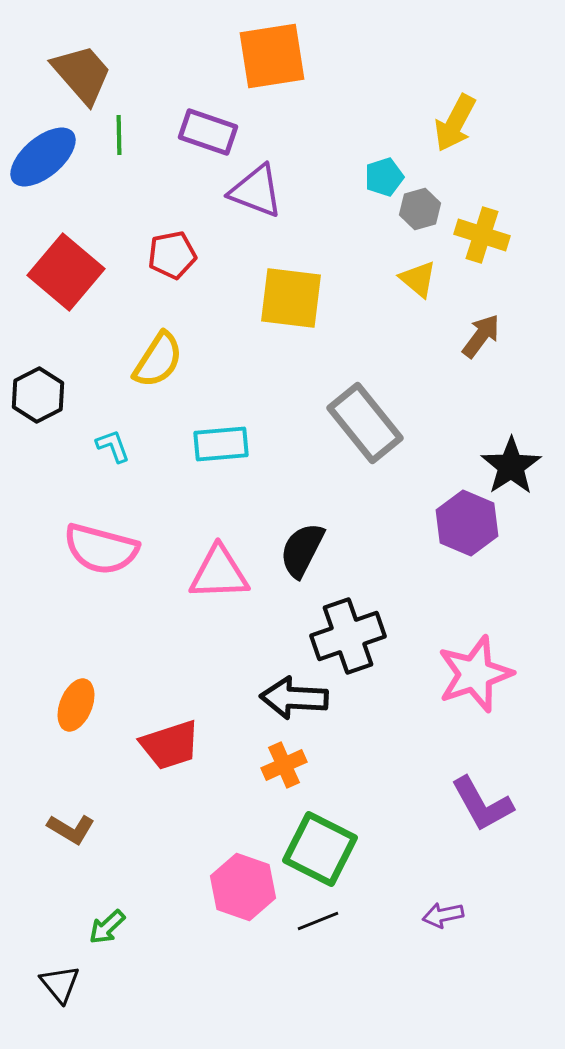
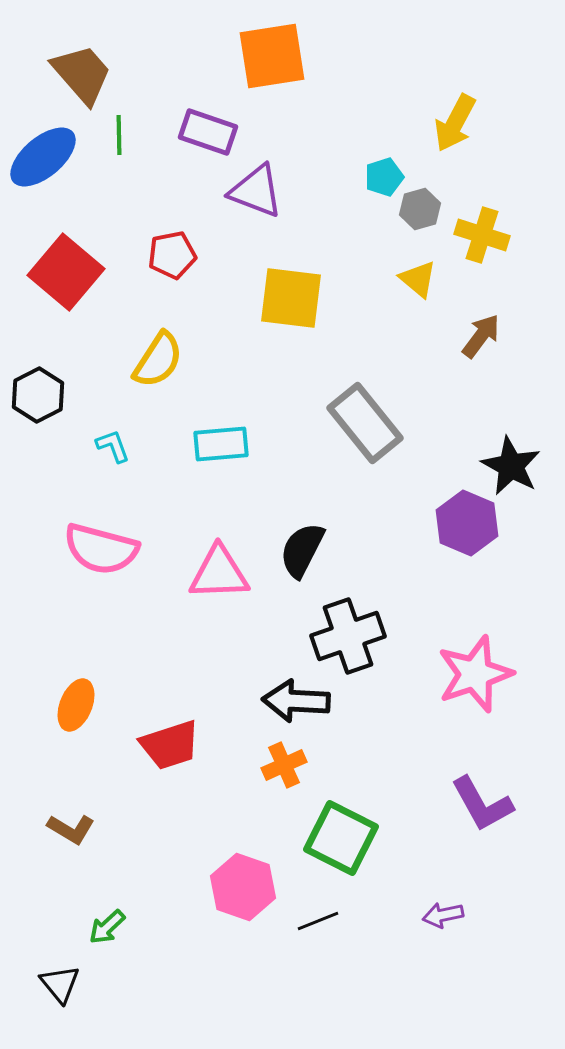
black star: rotated 10 degrees counterclockwise
black arrow: moved 2 px right, 3 px down
green square: moved 21 px right, 11 px up
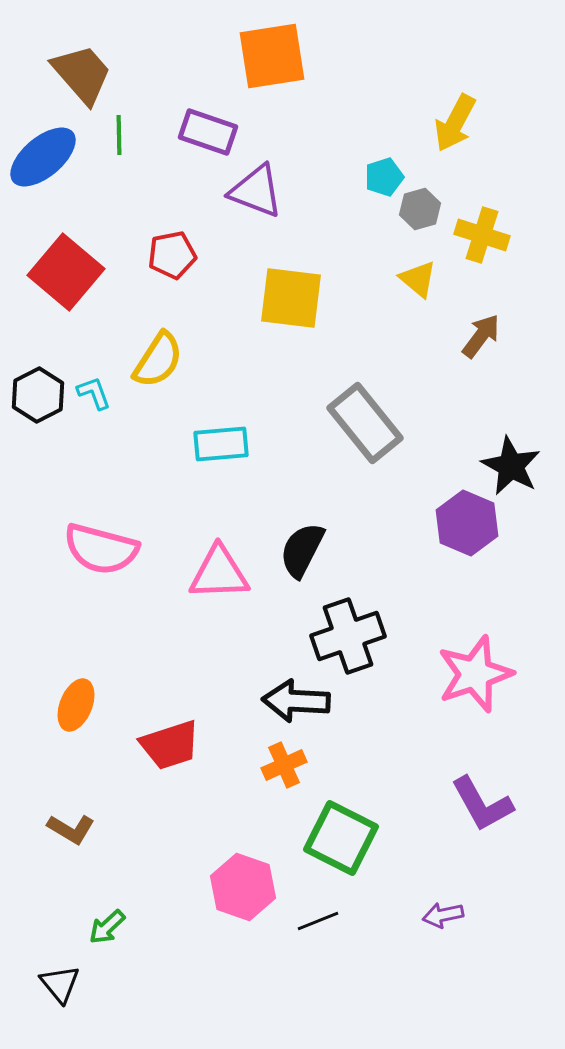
cyan L-shape: moved 19 px left, 53 px up
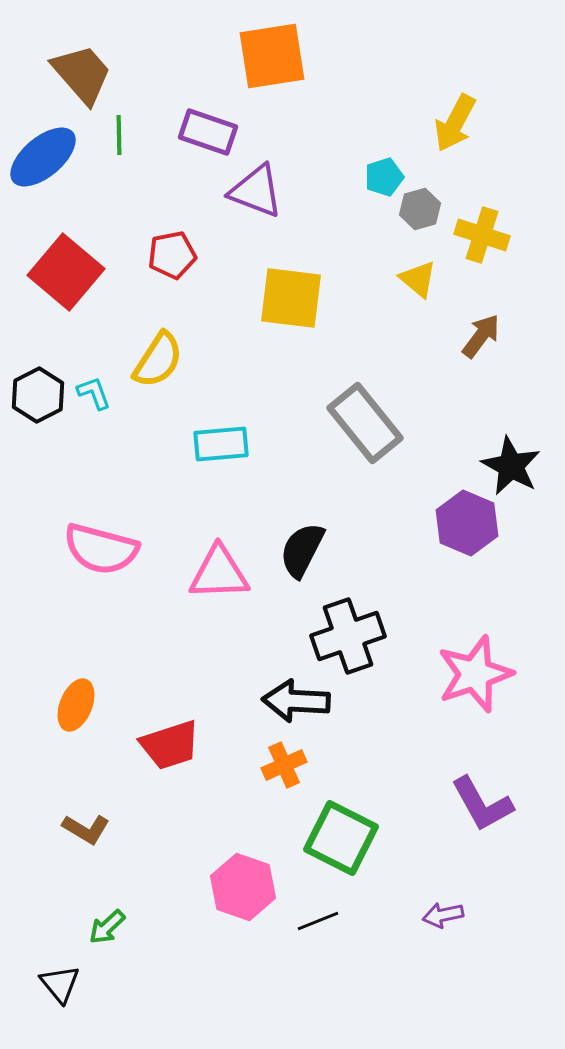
brown L-shape: moved 15 px right
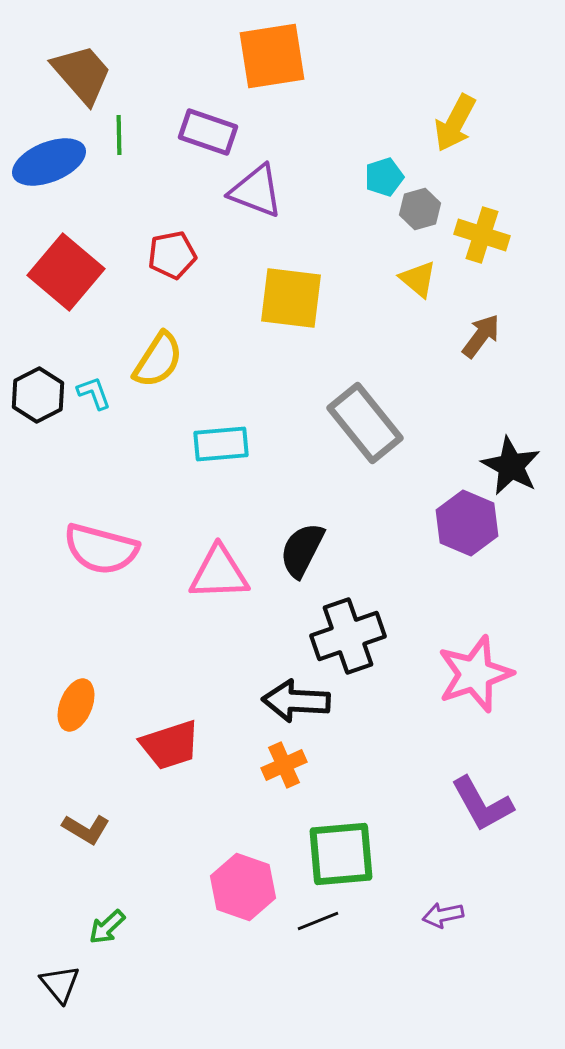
blue ellipse: moved 6 px right, 5 px down; rotated 18 degrees clockwise
green square: moved 16 px down; rotated 32 degrees counterclockwise
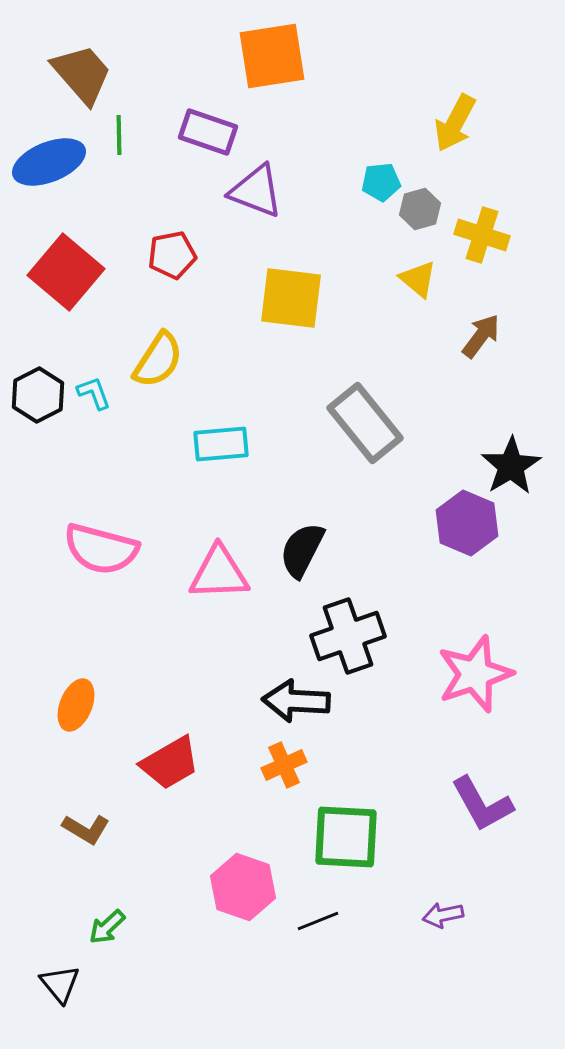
cyan pentagon: moved 3 px left, 5 px down; rotated 12 degrees clockwise
black star: rotated 12 degrees clockwise
red trapezoid: moved 18 px down; rotated 12 degrees counterclockwise
green square: moved 5 px right, 17 px up; rotated 8 degrees clockwise
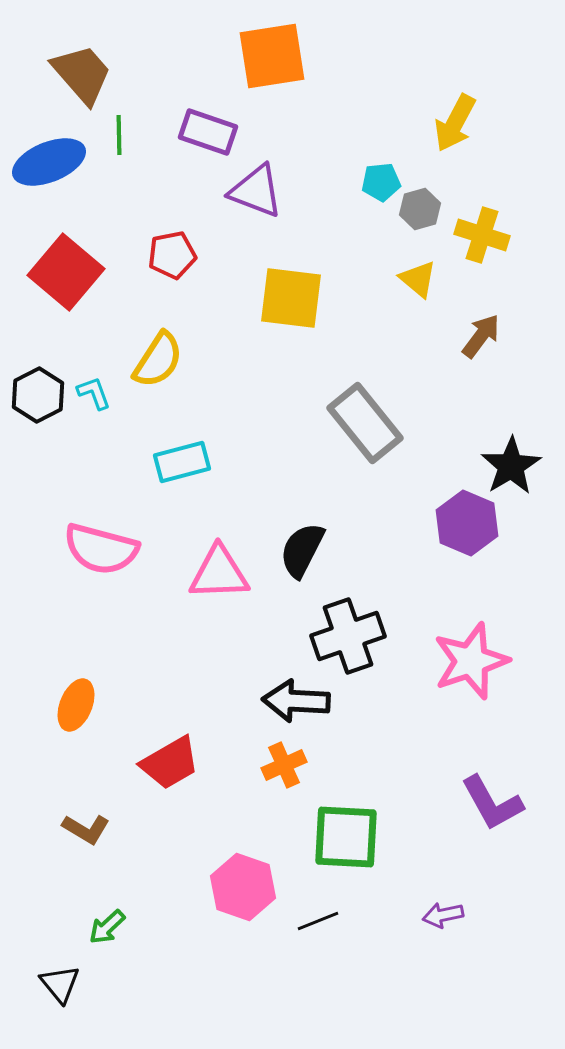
cyan rectangle: moved 39 px left, 18 px down; rotated 10 degrees counterclockwise
pink star: moved 4 px left, 13 px up
purple L-shape: moved 10 px right, 1 px up
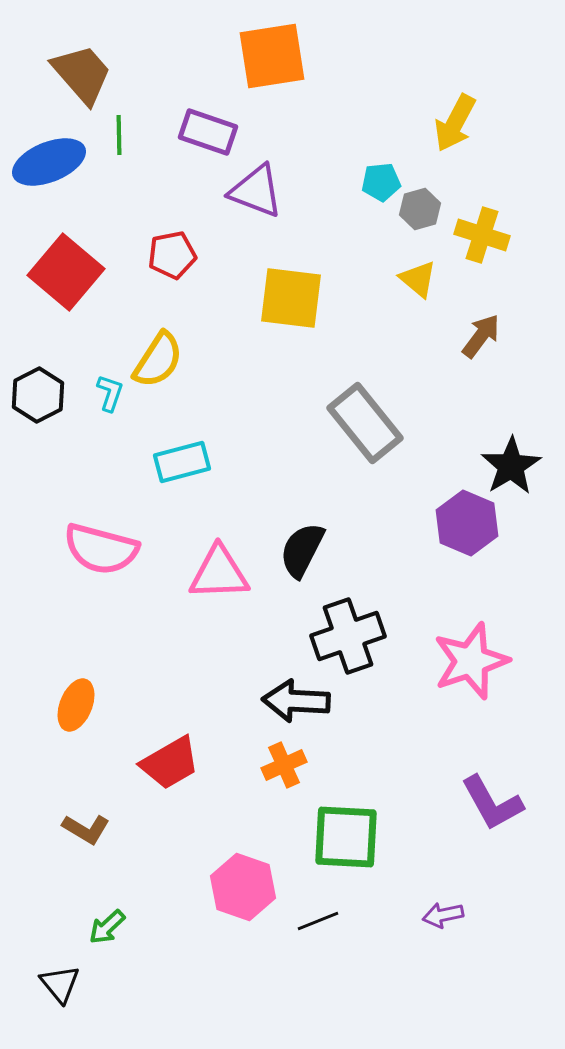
cyan L-shape: moved 16 px right; rotated 39 degrees clockwise
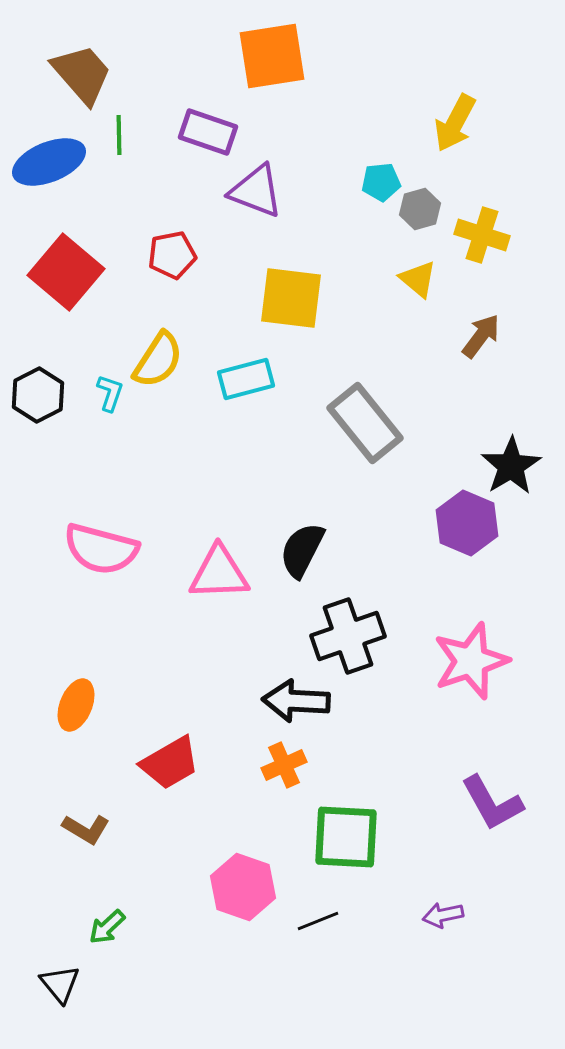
cyan rectangle: moved 64 px right, 83 px up
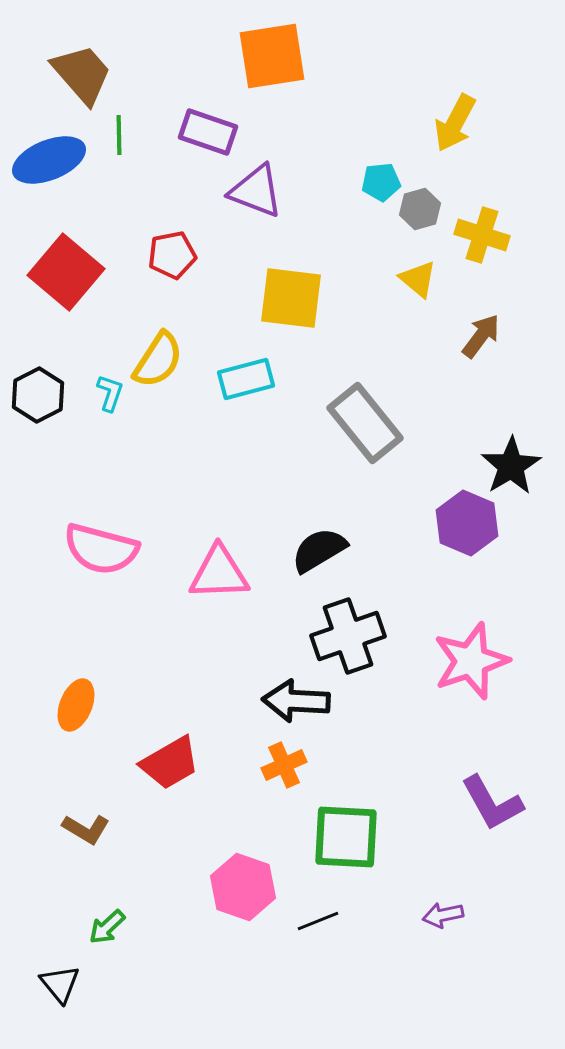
blue ellipse: moved 2 px up
black semicircle: moved 17 px right; rotated 32 degrees clockwise
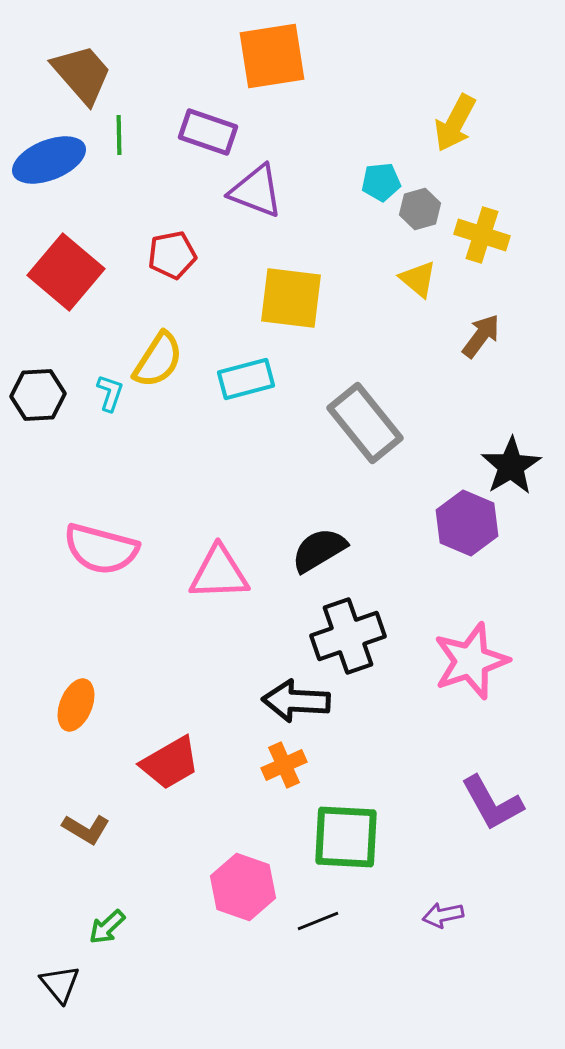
black hexagon: rotated 24 degrees clockwise
